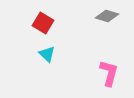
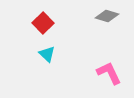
red square: rotated 15 degrees clockwise
pink L-shape: rotated 40 degrees counterclockwise
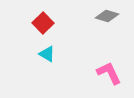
cyan triangle: rotated 12 degrees counterclockwise
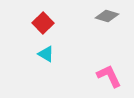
cyan triangle: moved 1 px left
pink L-shape: moved 3 px down
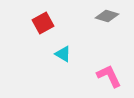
red square: rotated 15 degrees clockwise
cyan triangle: moved 17 px right
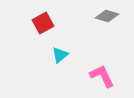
cyan triangle: moved 3 px left, 1 px down; rotated 48 degrees clockwise
pink L-shape: moved 7 px left
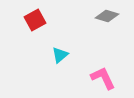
red square: moved 8 px left, 3 px up
pink L-shape: moved 1 px right, 2 px down
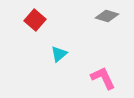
red square: rotated 20 degrees counterclockwise
cyan triangle: moved 1 px left, 1 px up
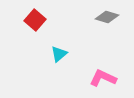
gray diamond: moved 1 px down
pink L-shape: rotated 40 degrees counterclockwise
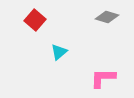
cyan triangle: moved 2 px up
pink L-shape: rotated 24 degrees counterclockwise
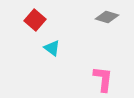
cyan triangle: moved 7 px left, 4 px up; rotated 42 degrees counterclockwise
pink L-shape: moved 1 px down; rotated 96 degrees clockwise
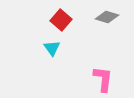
red square: moved 26 px right
cyan triangle: rotated 18 degrees clockwise
